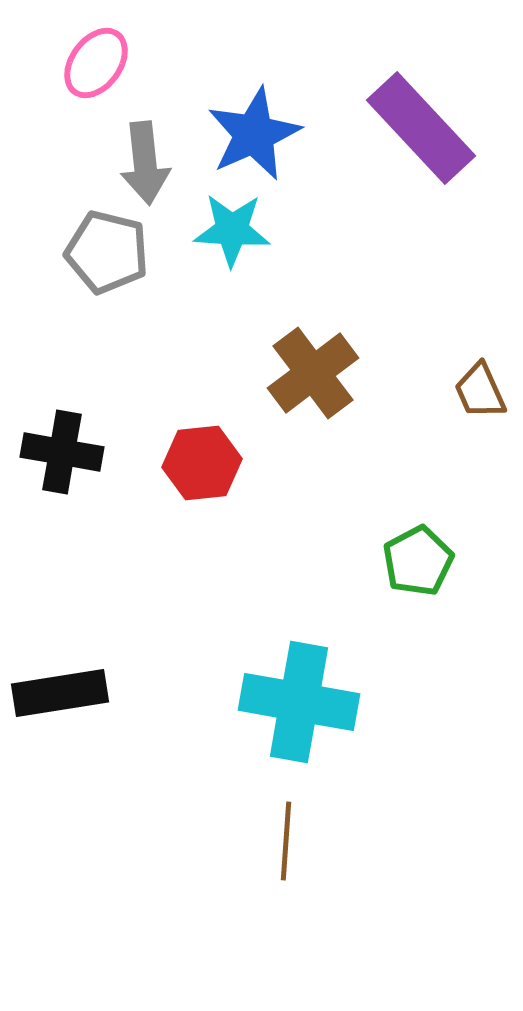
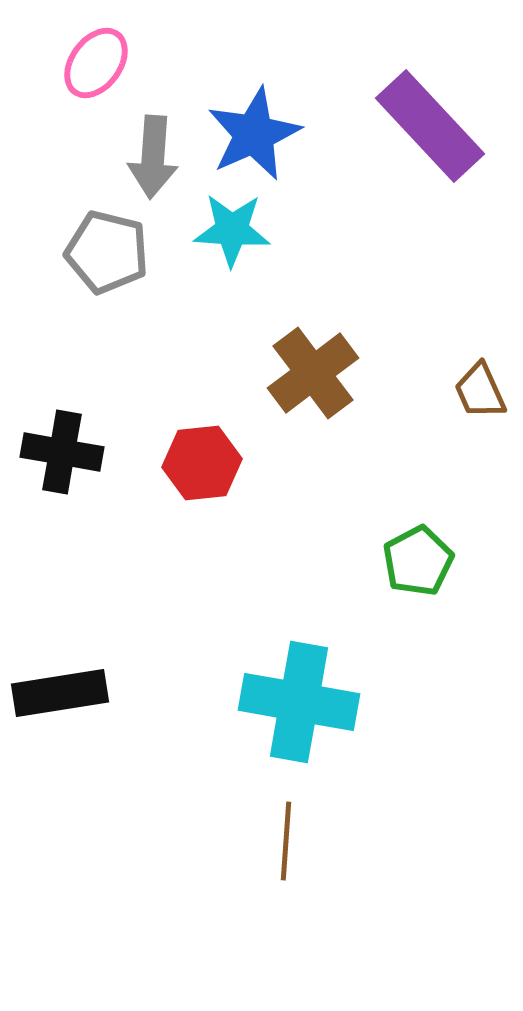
purple rectangle: moved 9 px right, 2 px up
gray arrow: moved 8 px right, 6 px up; rotated 10 degrees clockwise
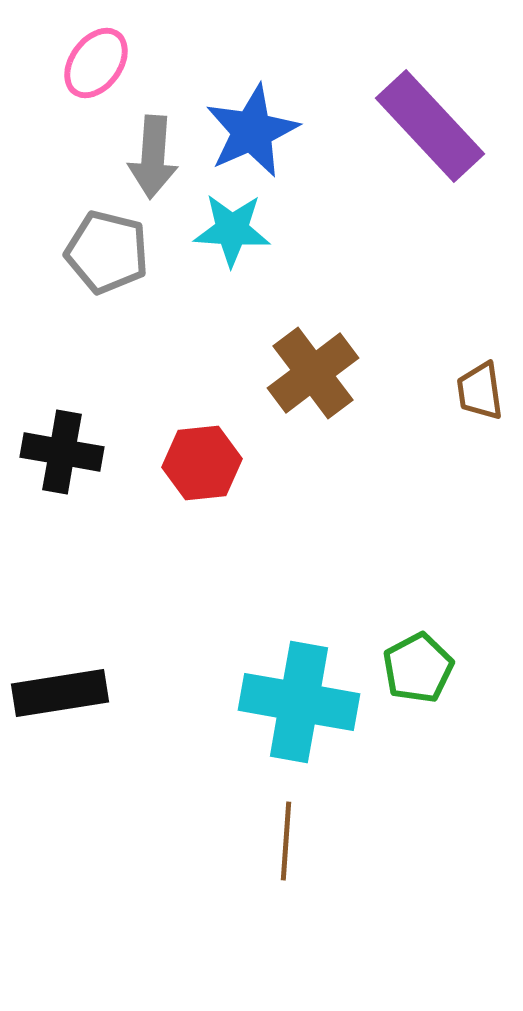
blue star: moved 2 px left, 3 px up
brown trapezoid: rotated 16 degrees clockwise
green pentagon: moved 107 px down
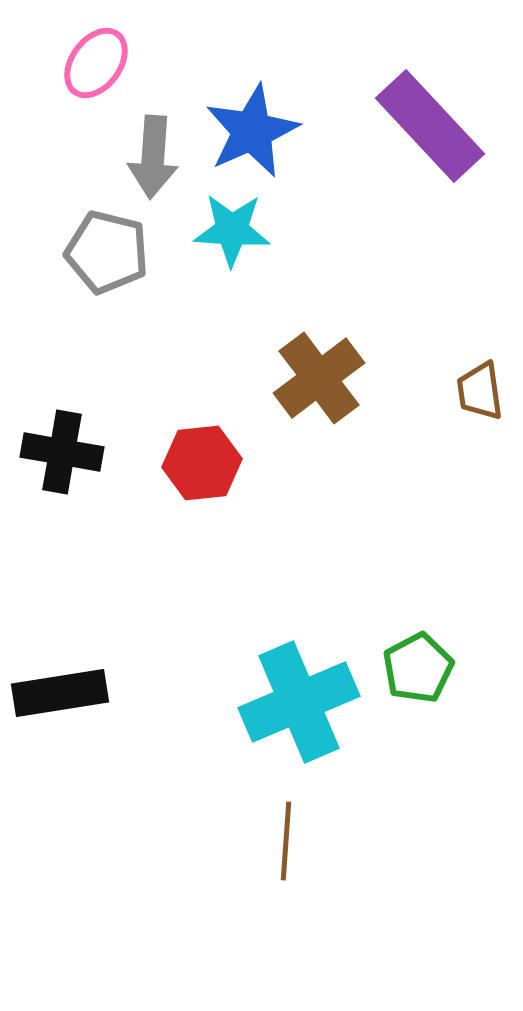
brown cross: moved 6 px right, 5 px down
cyan cross: rotated 33 degrees counterclockwise
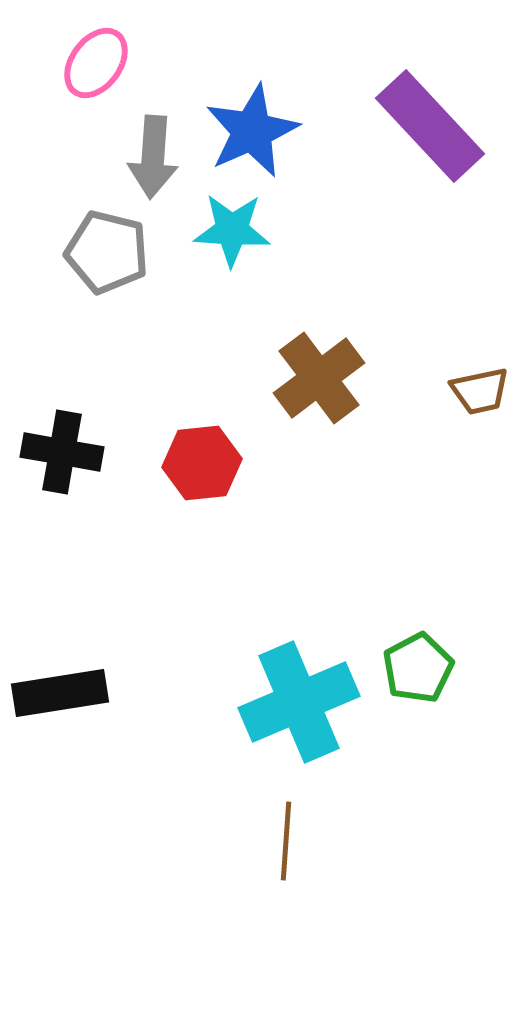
brown trapezoid: rotated 94 degrees counterclockwise
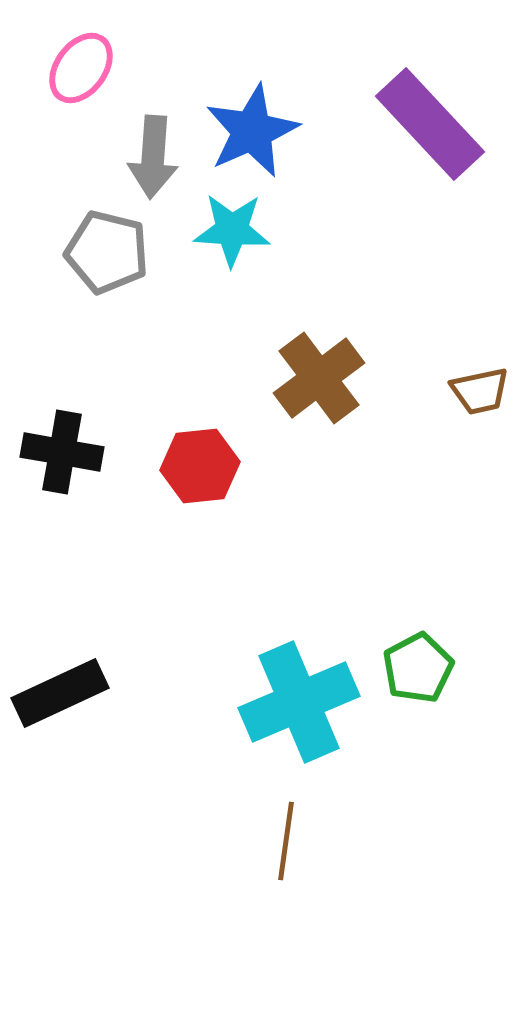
pink ellipse: moved 15 px left, 5 px down
purple rectangle: moved 2 px up
red hexagon: moved 2 px left, 3 px down
black rectangle: rotated 16 degrees counterclockwise
brown line: rotated 4 degrees clockwise
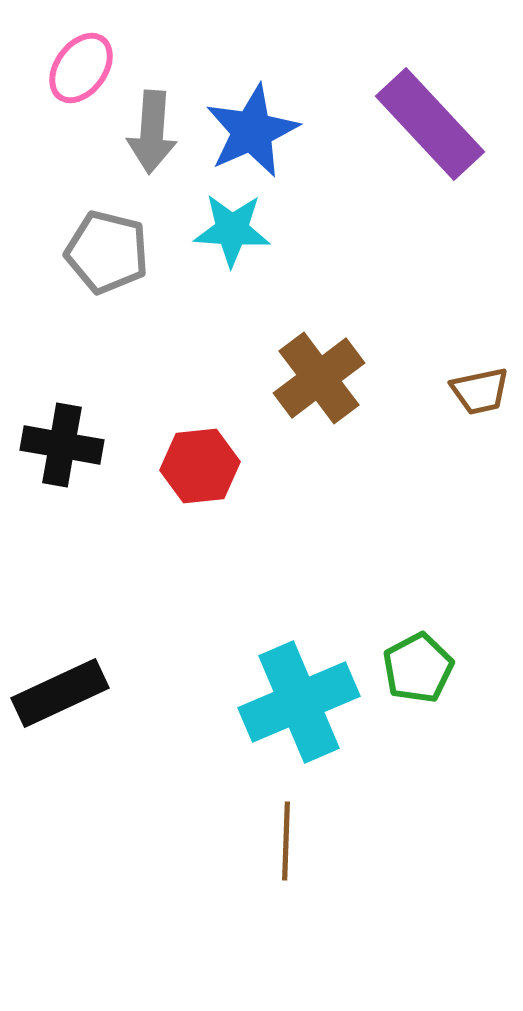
gray arrow: moved 1 px left, 25 px up
black cross: moved 7 px up
brown line: rotated 6 degrees counterclockwise
